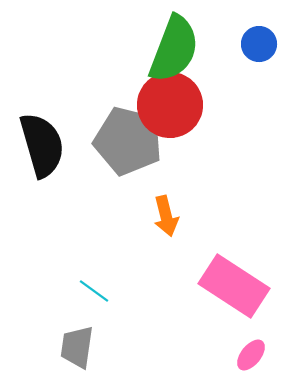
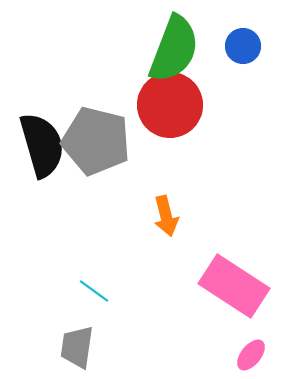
blue circle: moved 16 px left, 2 px down
gray pentagon: moved 32 px left
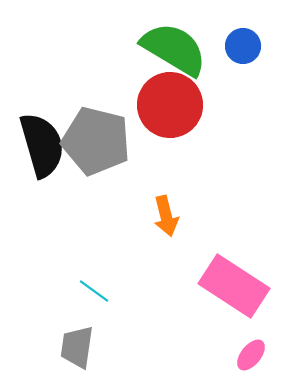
green semicircle: rotated 80 degrees counterclockwise
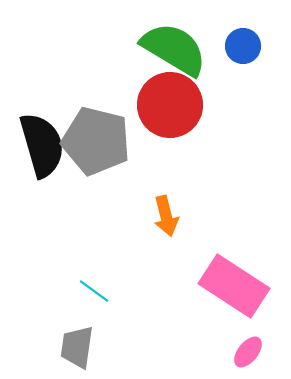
pink ellipse: moved 3 px left, 3 px up
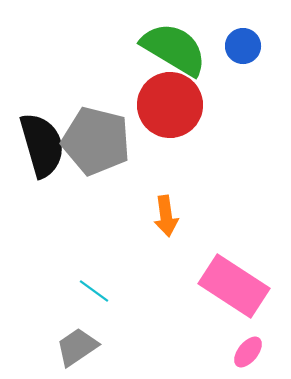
orange arrow: rotated 6 degrees clockwise
gray trapezoid: rotated 48 degrees clockwise
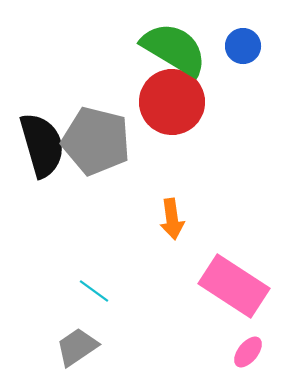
red circle: moved 2 px right, 3 px up
orange arrow: moved 6 px right, 3 px down
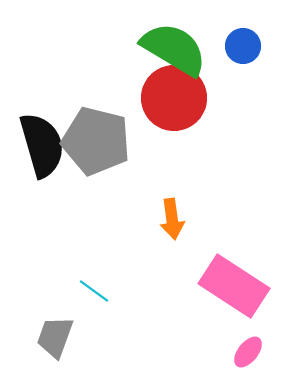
red circle: moved 2 px right, 4 px up
gray trapezoid: moved 22 px left, 10 px up; rotated 36 degrees counterclockwise
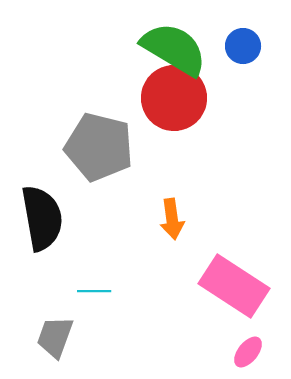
gray pentagon: moved 3 px right, 6 px down
black semicircle: moved 73 px down; rotated 6 degrees clockwise
cyan line: rotated 36 degrees counterclockwise
